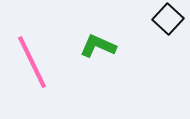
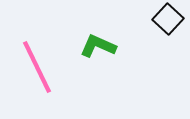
pink line: moved 5 px right, 5 px down
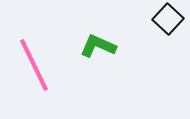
pink line: moved 3 px left, 2 px up
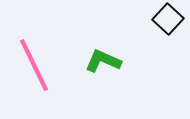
green L-shape: moved 5 px right, 15 px down
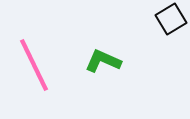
black square: moved 3 px right; rotated 16 degrees clockwise
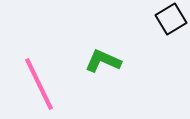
pink line: moved 5 px right, 19 px down
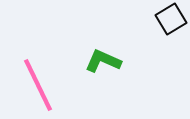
pink line: moved 1 px left, 1 px down
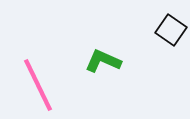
black square: moved 11 px down; rotated 24 degrees counterclockwise
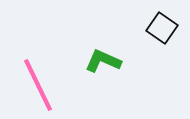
black square: moved 9 px left, 2 px up
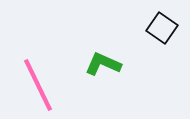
green L-shape: moved 3 px down
